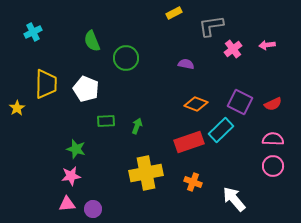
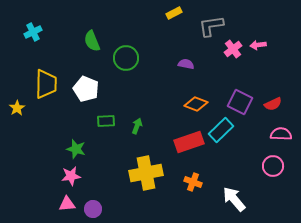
pink arrow: moved 9 px left
pink semicircle: moved 8 px right, 5 px up
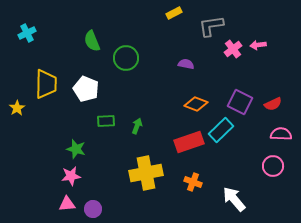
cyan cross: moved 6 px left, 1 px down
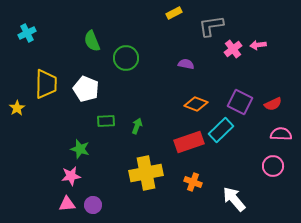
green star: moved 4 px right
purple circle: moved 4 px up
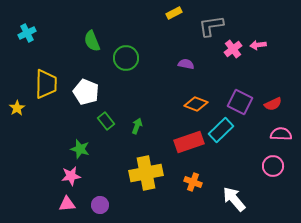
white pentagon: moved 3 px down
green rectangle: rotated 54 degrees clockwise
purple circle: moved 7 px right
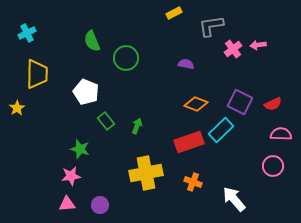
yellow trapezoid: moved 9 px left, 10 px up
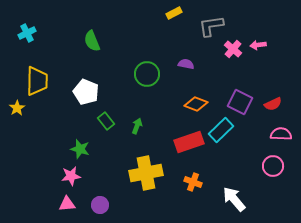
pink cross: rotated 12 degrees counterclockwise
green circle: moved 21 px right, 16 px down
yellow trapezoid: moved 7 px down
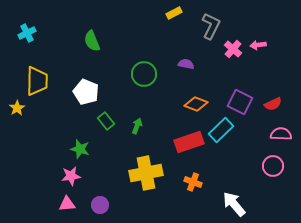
gray L-shape: rotated 124 degrees clockwise
green circle: moved 3 px left
white arrow: moved 5 px down
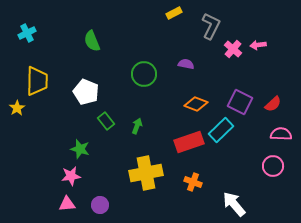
red semicircle: rotated 18 degrees counterclockwise
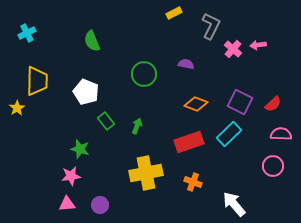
cyan rectangle: moved 8 px right, 4 px down
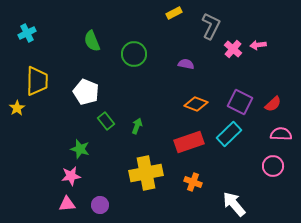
green circle: moved 10 px left, 20 px up
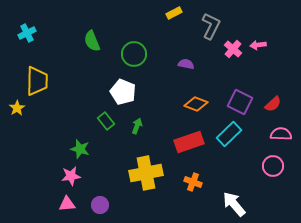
white pentagon: moved 37 px right
